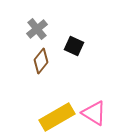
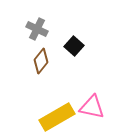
gray cross: rotated 25 degrees counterclockwise
black square: rotated 18 degrees clockwise
pink triangle: moved 2 px left, 6 px up; rotated 20 degrees counterclockwise
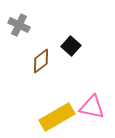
gray cross: moved 18 px left, 4 px up
black square: moved 3 px left
brown diamond: rotated 15 degrees clockwise
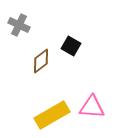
black square: rotated 12 degrees counterclockwise
pink triangle: rotated 8 degrees counterclockwise
yellow rectangle: moved 5 px left, 2 px up
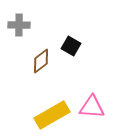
gray cross: rotated 25 degrees counterclockwise
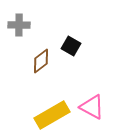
pink triangle: rotated 24 degrees clockwise
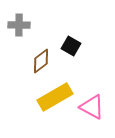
yellow rectangle: moved 3 px right, 18 px up
